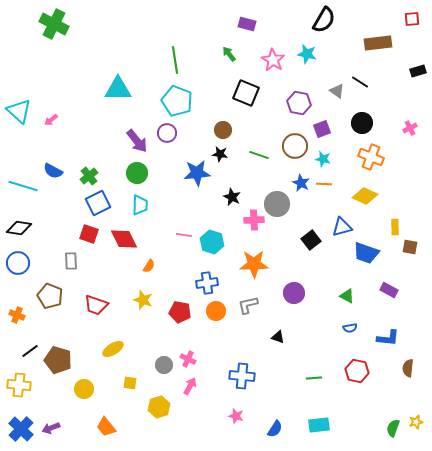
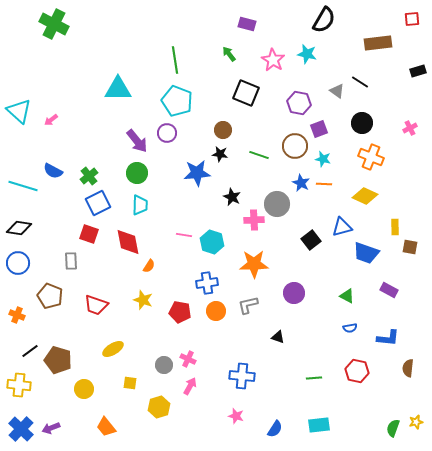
purple square at (322, 129): moved 3 px left
red diamond at (124, 239): moved 4 px right, 3 px down; rotated 16 degrees clockwise
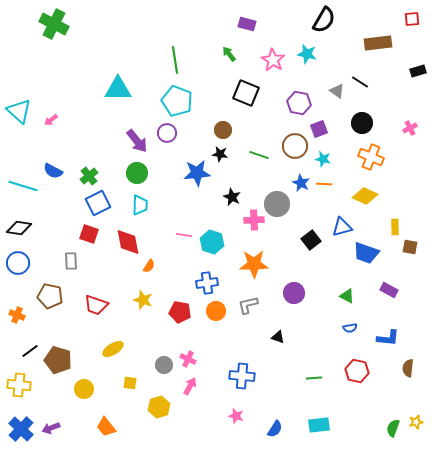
brown pentagon at (50, 296): rotated 10 degrees counterclockwise
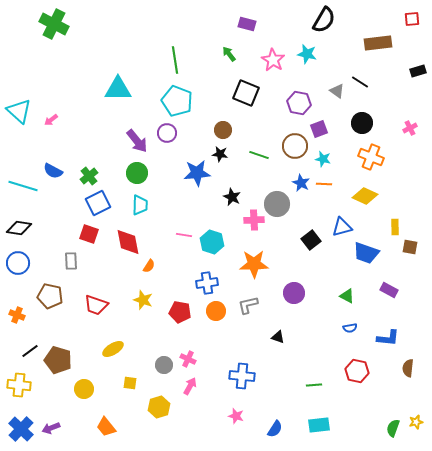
green line at (314, 378): moved 7 px down
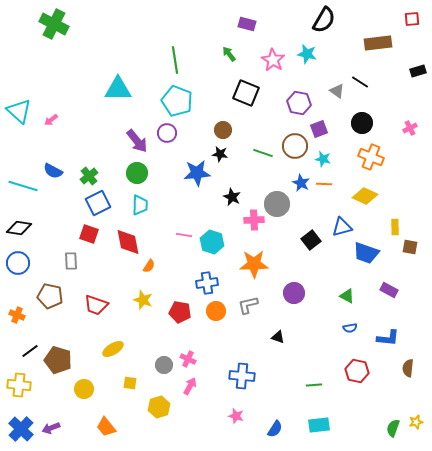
green line at (259, 155): moved 4 px right, 2 px up
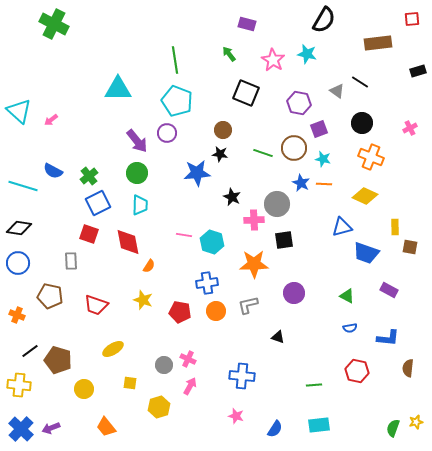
brown circle at (295, 146): moved 1 px left, 2 px down
black square at (311, 240): moved 27 px left; rotated 30 degrees clockwise
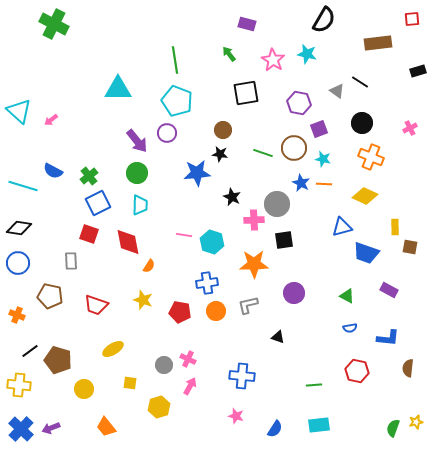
black square at (246, 93): rotated 32 degrees counterclockwise
